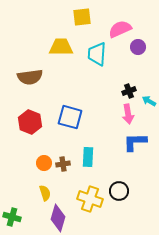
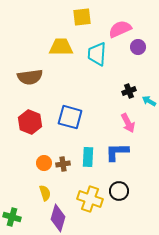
pink arrow: moved 9 px down; rotated 18 degrees counterclockwise
blue L-shape: moved 18 px left, 10 px down
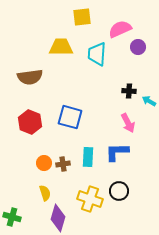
black cross: rotated 24 degrees clockwise
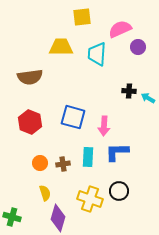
cyan arrow: moved 1 px left, 3 px up
blue square: moved 3 px right
pink arrow: moved 24 px left, 3 px down; rotated 30 degrees clockwise
orange circle: moved 4 px left
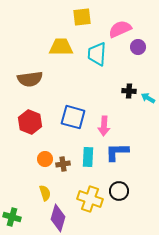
brown semicircle: moved 2 px down
orange circle: moved 5 px right, 4 px up
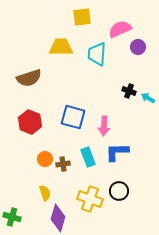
brown semicircle: moved 1 px left, 1 px up; rotated 10 degrees counterclockwise
black cross: rotated 16 degrees clockwise
cyan rectangle: rotated 24 degrees counterclockwise
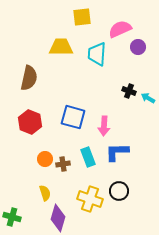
brown semicircle: rotated 60 degrees counterclockwise
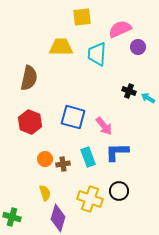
pink arrow: rotated 42 degrees counterclockwise
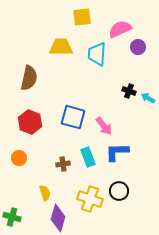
orange circle: moved 26 px left, 1 px up
